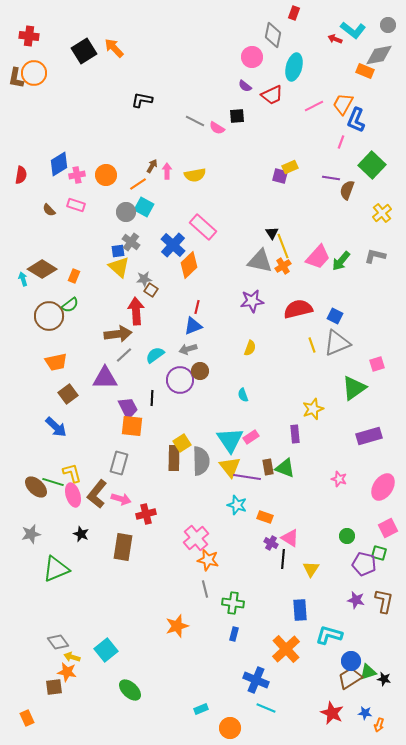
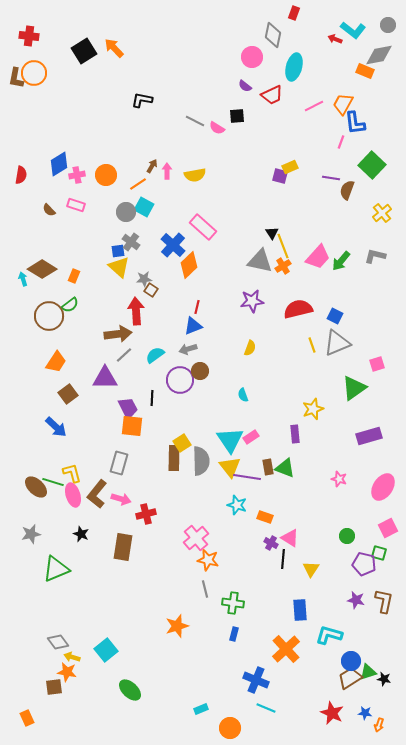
blue L-shape at (356, 120): moved 1 px left, 3 px down; rotated 30 degrees counterclockwise
orange trapezoid at (56, 362): rotated 45 degrees counterclockwise
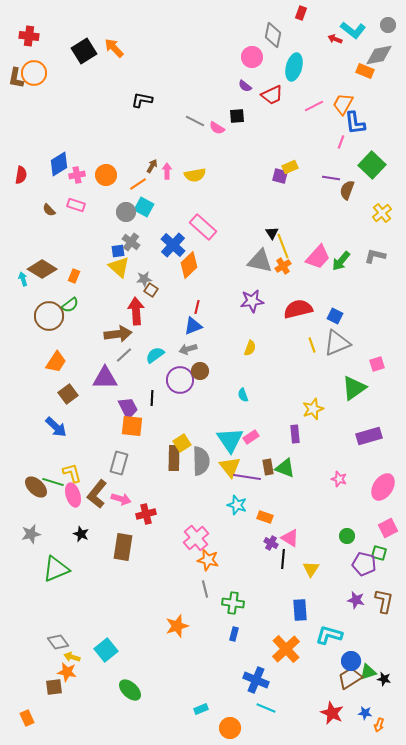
red rectangle at (294, 13): moved 7 px right
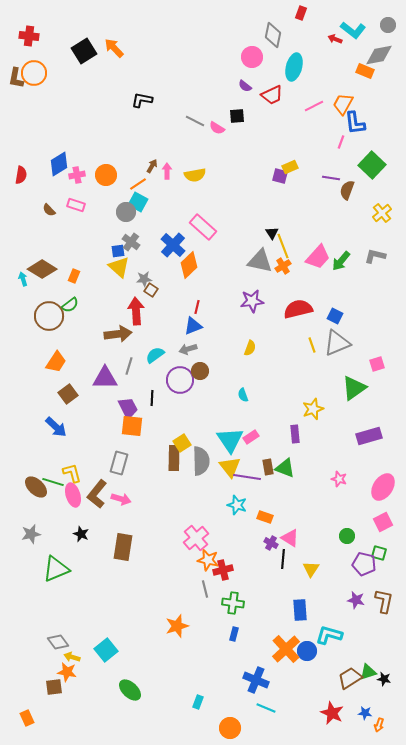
cyan square at (144, 207): moved 6 px left, 5 px up
gray line at (124, 355): moved 5 px right, 11 px down; rotated 30 degrees counterclockwise
red cross at (146, 514): moved 77 px right, 56 px down
pink square at (388, 528): moved 5 px left, 6 px up
blue circle at (351, 661): moved 44 px left, 10 px up
cyan rectangle at (201, 709): moved 3 px left, 7 px up; rotated 48 degrees counterclockwise
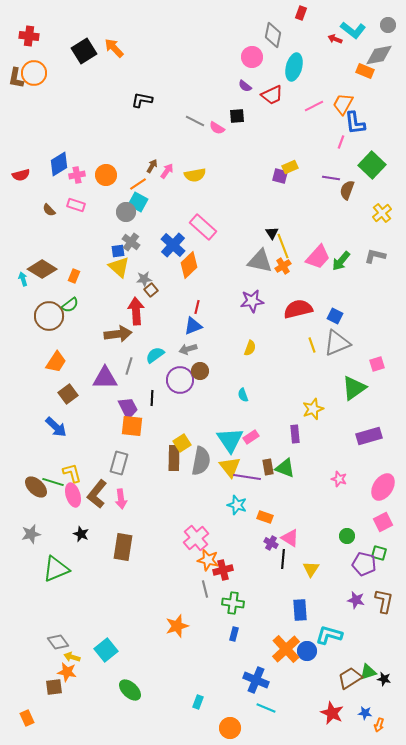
pink arrow at (167, 171): rotated 35 degrees clockwise
red semicircle at (21, 175): rotated 66 degrees clockwise
brown square at (151, 290): rotated 16 degrees clockwise
gray semicircle at (201, 461): rotated 12 degrees clockwise
pink arrow at (121, 499): rotated 66 degrees clockwise
